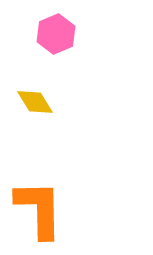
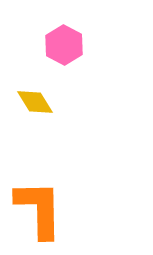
pink hexagon: moved 8 px right, 11 px down; rotated 9 degrees counterclockwise
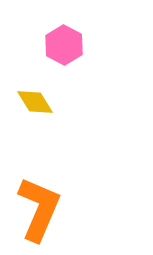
orange L-shape: rotated 24 degrees clockwise
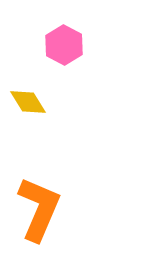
yellow diamond: moved 7 px left
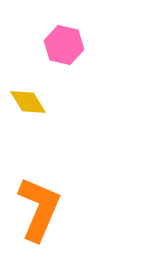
pink hexagon: rotated 15 degrees counterclockwise
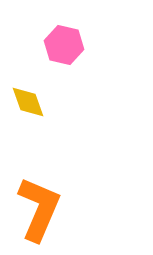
yellow diamond: rotated 12 degrees clockwise
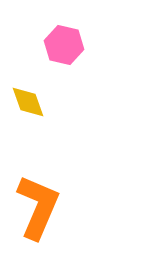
orange L-shape: moved 1 px left, 2 px up
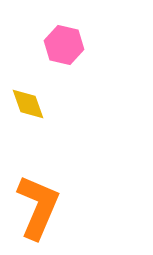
yellow diamond: moved 2 px down
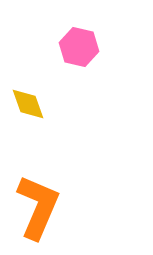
pink hexagon: moved 15 px right, 2 px down
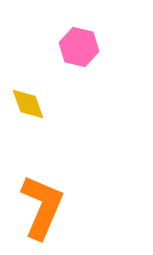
orange L-shape: moved 4 px right
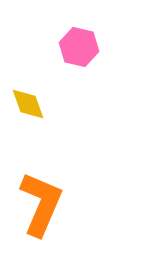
orange L-shape: moved 1 px left, 3 px up
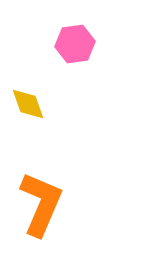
pink hexagon: moved 4 px left, 3 px up; rotated 21 degrees counterclockwise
